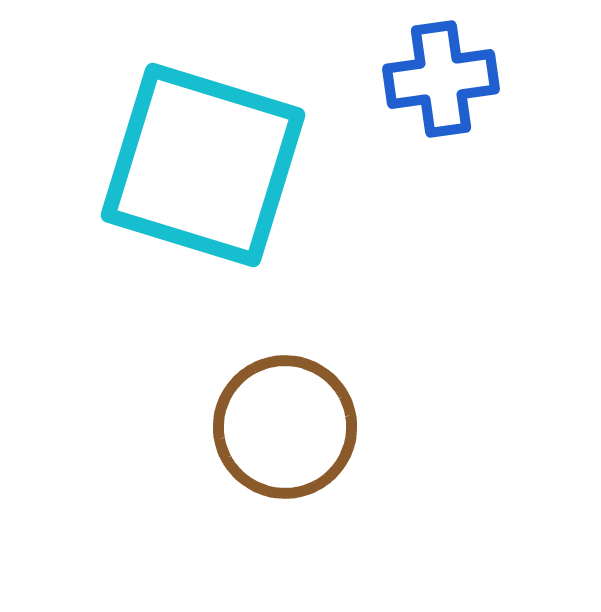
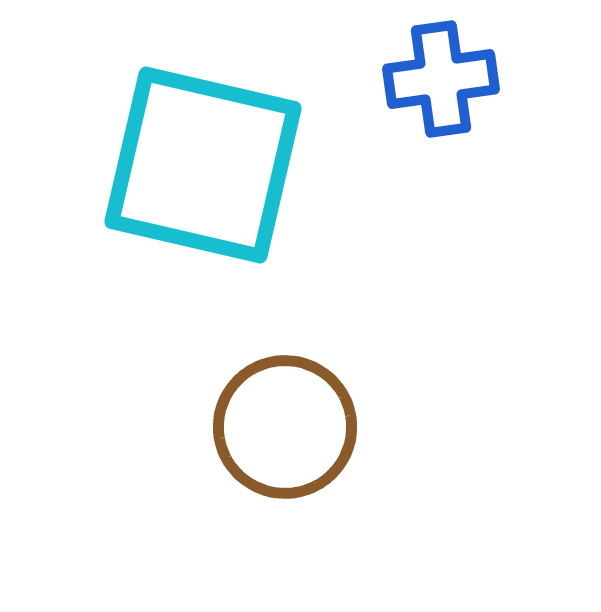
cyan square: rotated 4 degrees counterclockwise
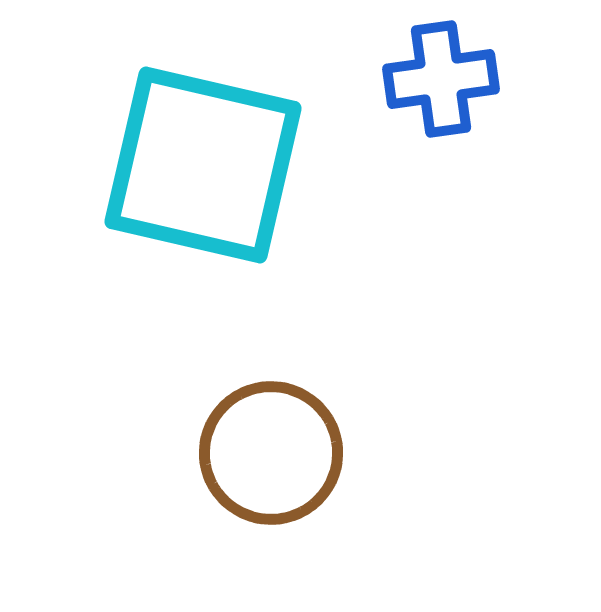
brown circle: moved 14 px left, 26 px down
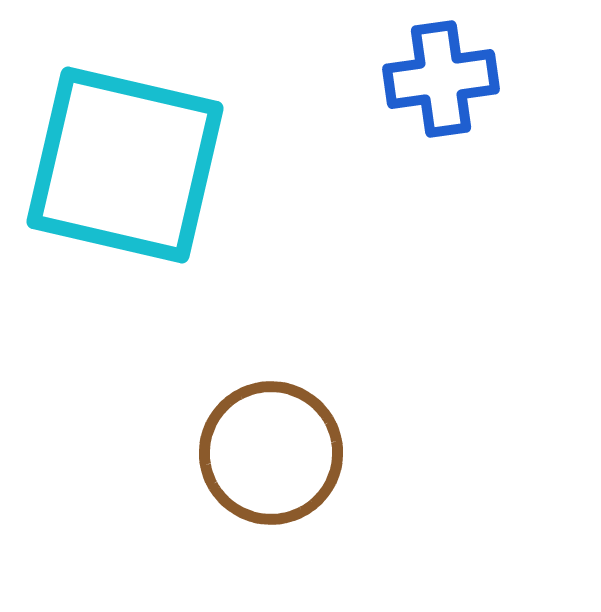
cyan square: moved 78 px left
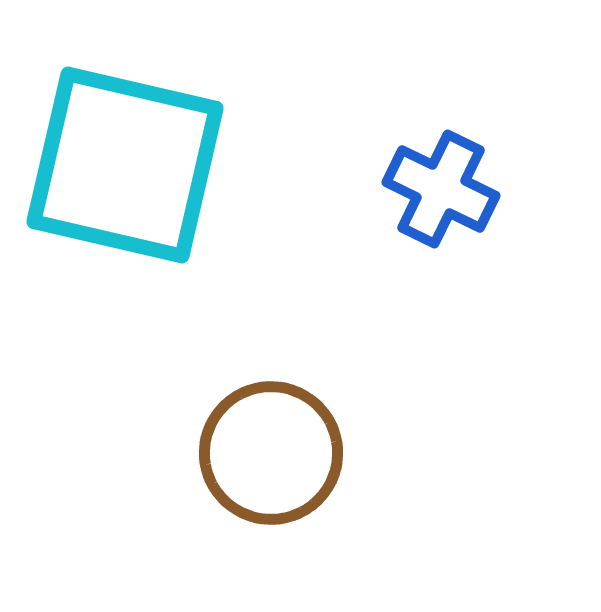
blue cross: moved 110 px down; rotated 34 degrees clockwise
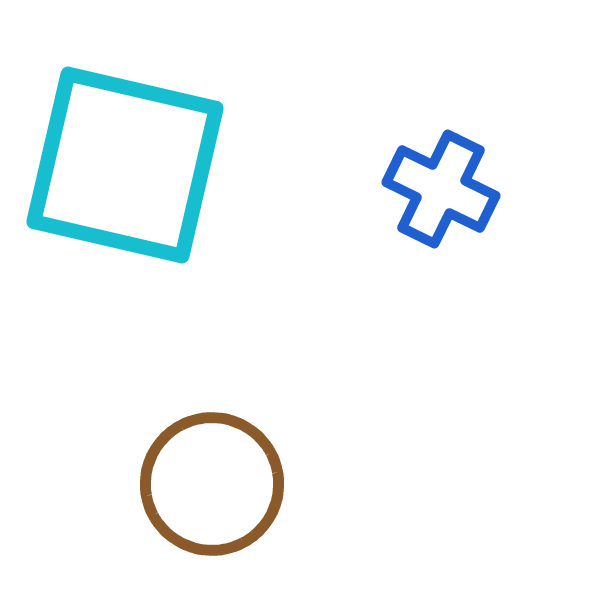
brown circle: moved 59 px left, 31 px down
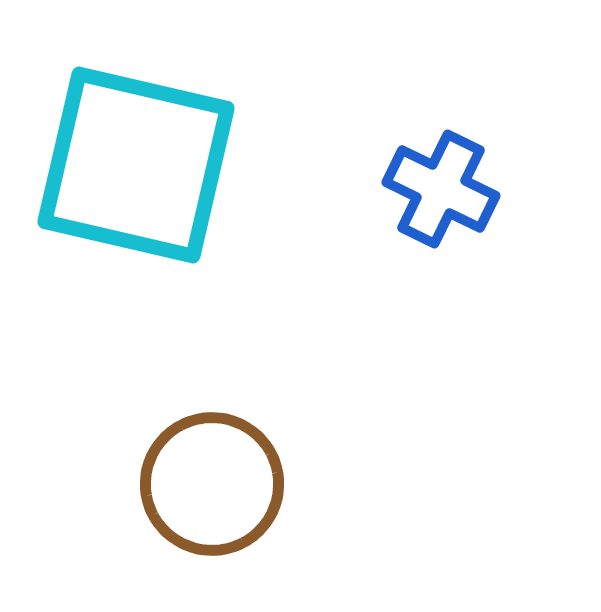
cyan square: moved 11 px right
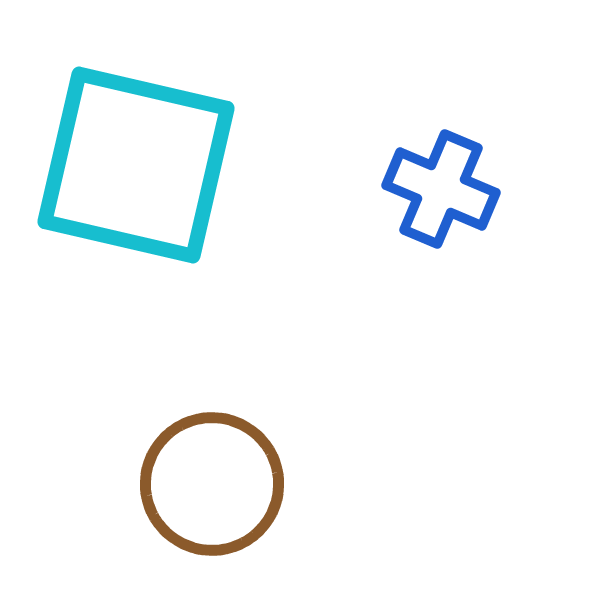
blue cross: rotated 3 degrees counterclockwise
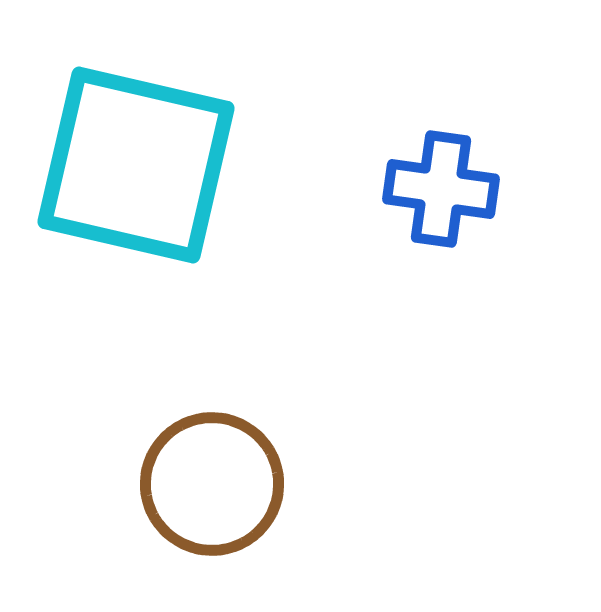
blue cross: rotated 15 degrees counterclockwise
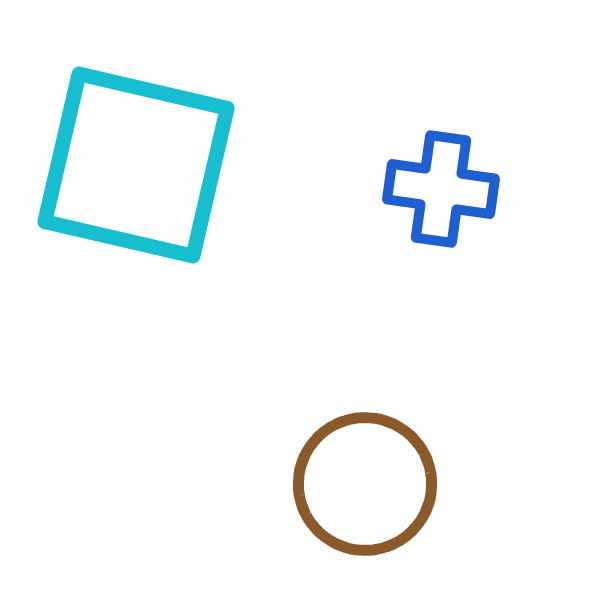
brown circle: moved 153 px right
